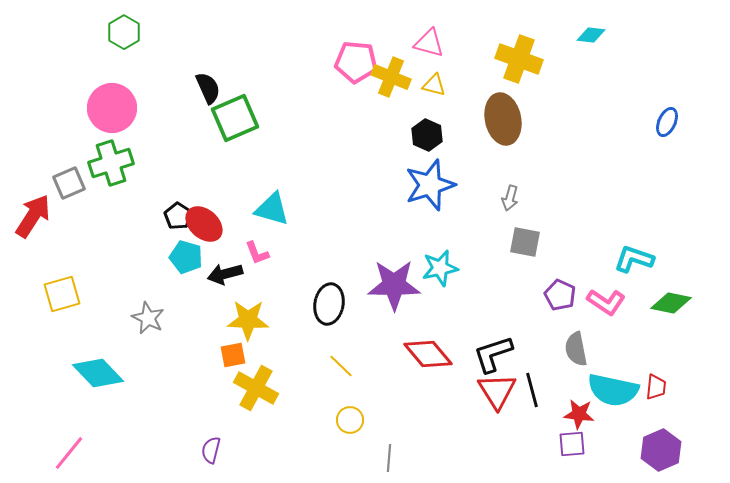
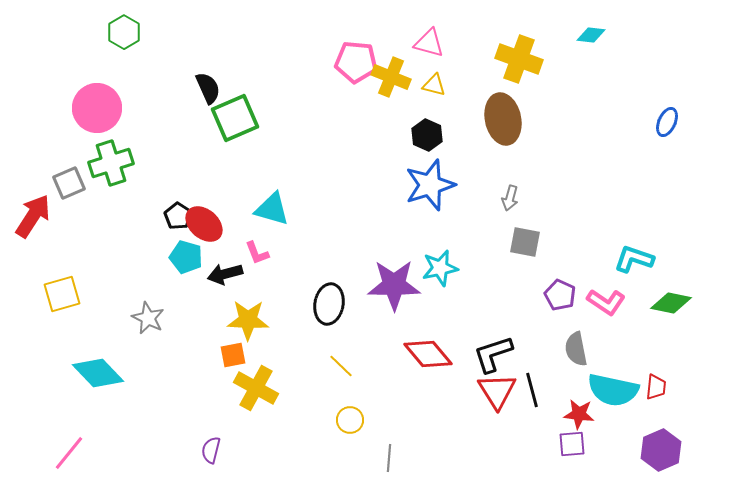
pink circle at (112, 108): moved 15 px left
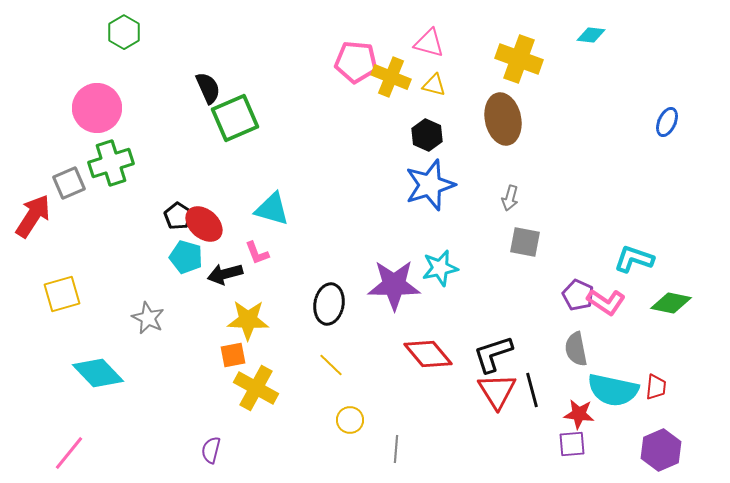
purple pentagon at (560, 295): moved 18 px right
yellow line at (341, 366): moved 10 px left, 1 px up
gray line at (389, 458): moved 7 px right, 9 px up
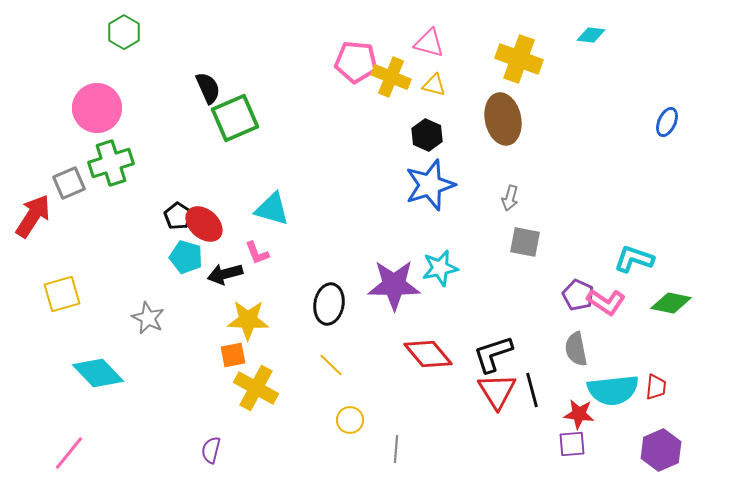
cyan semicircle at (613, 390): rotated 18 degrees counterclockwise
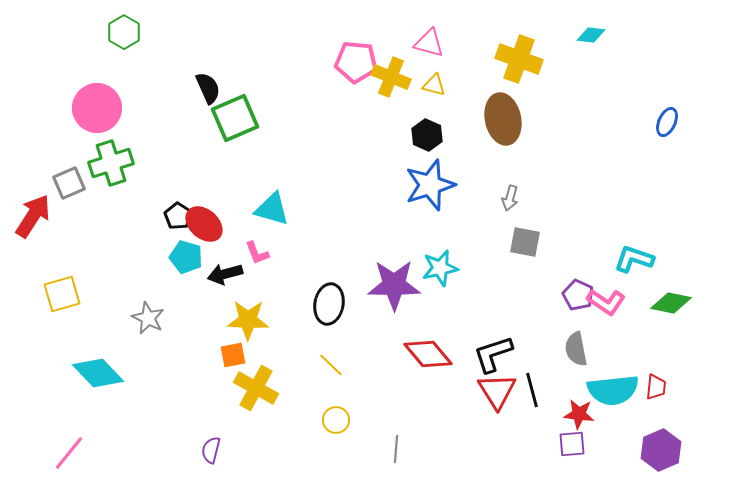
yellow circle at (350, 420): moved 14 px left
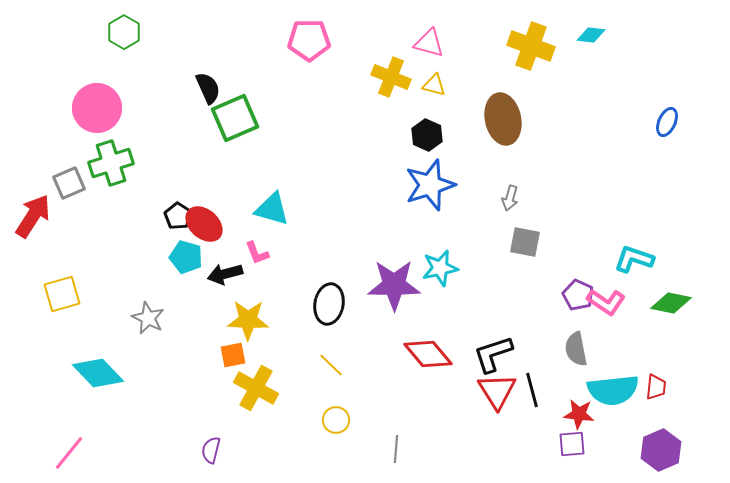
yellow cross at (519, 59): moved 12 px right, 13 px up
pink pentagon at (356, 62): moved 47 px left, 22 px up; rotated 6 degrees counterclockwise
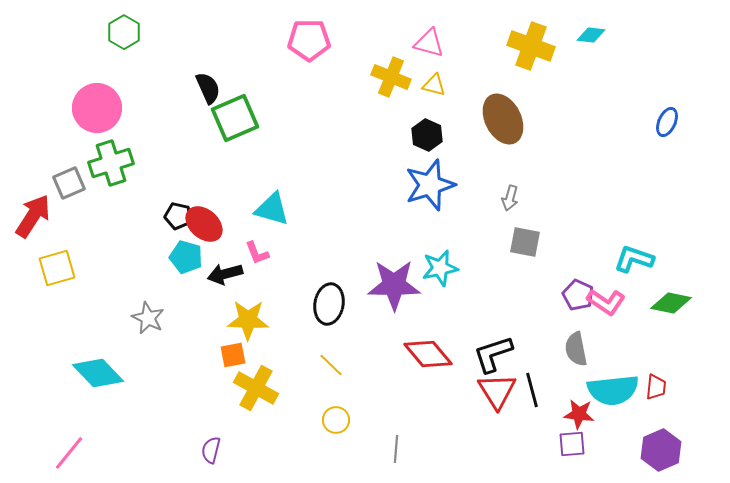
brown ellipse at (503, 119): rotated 15 degrees counterclockwise
black pentagon at (178, 216): rotated 20 degrees counterclockwise
yellow square at (62, 294): moved 5 px left, 26 px up
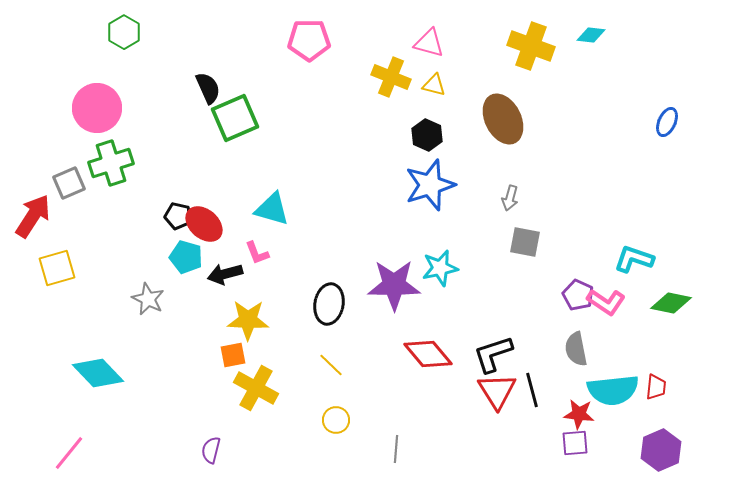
gray star at (148, 318): moved 19 px up
purple square at (572, 444): moved 3 px right, 1 px up
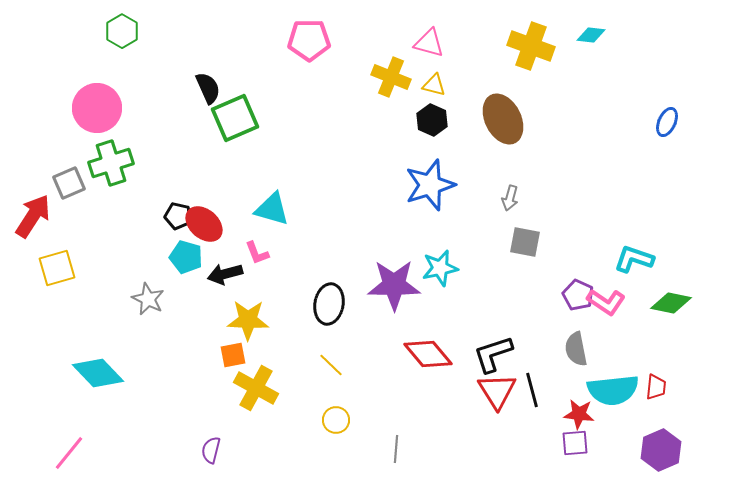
green hexagon at (124, 32): moved 2 px left, 1 px up
black hexagon at (427, 135): moved 5 px right, 15 px up
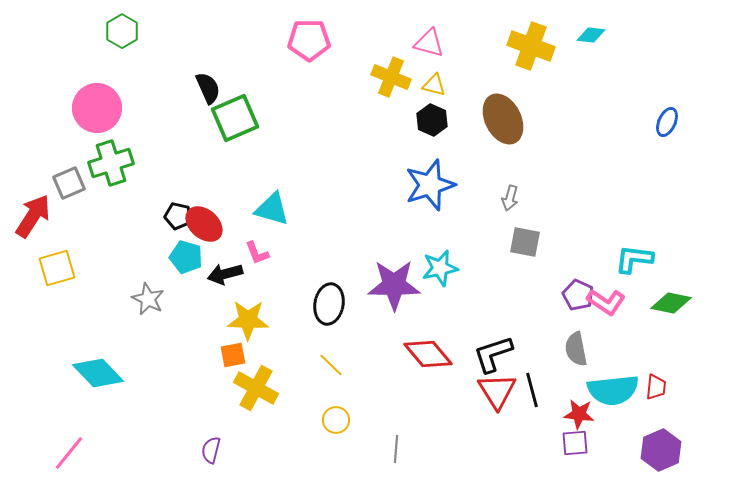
cyan L-shape at (634, 259): rotated 12 degrees counterclockwise
